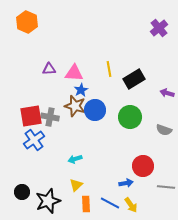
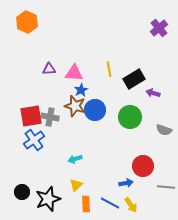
purple arrow: moved 14 px left
black star: moved 2 px up
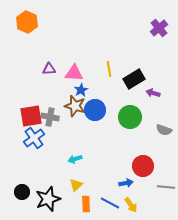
blue cross: moved 2 px up
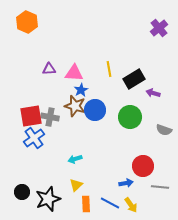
gray line: moved 6 px left
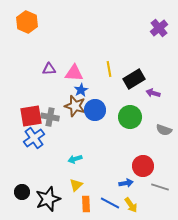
gray line: rotated 12 degrees clockwise
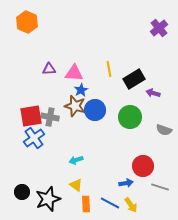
cyan arrow: moved 1 px right, 1 px down
yellow triangle: rotated 40 degrees counterclockwise
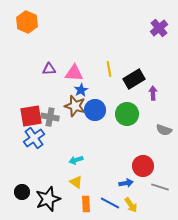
purple arrow: rotated 72 degrees clockwise
green circle: moved 3 px left, 3 px up
yellow triangle: moved 3 px up
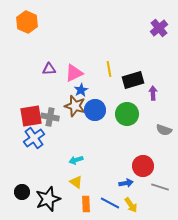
pink triangle: rotated 30 degrees counterclockwise
black rectangle: moved 1 px left, 1 px down; rotated 15 degrees clockwise
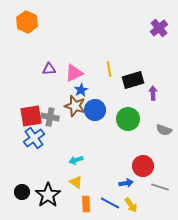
green circle: moved 1 px right, 5 px down
black star: moved 4 px up; rotated 15 degrees counterclockwise
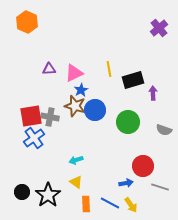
green circle: moved 3 px down
